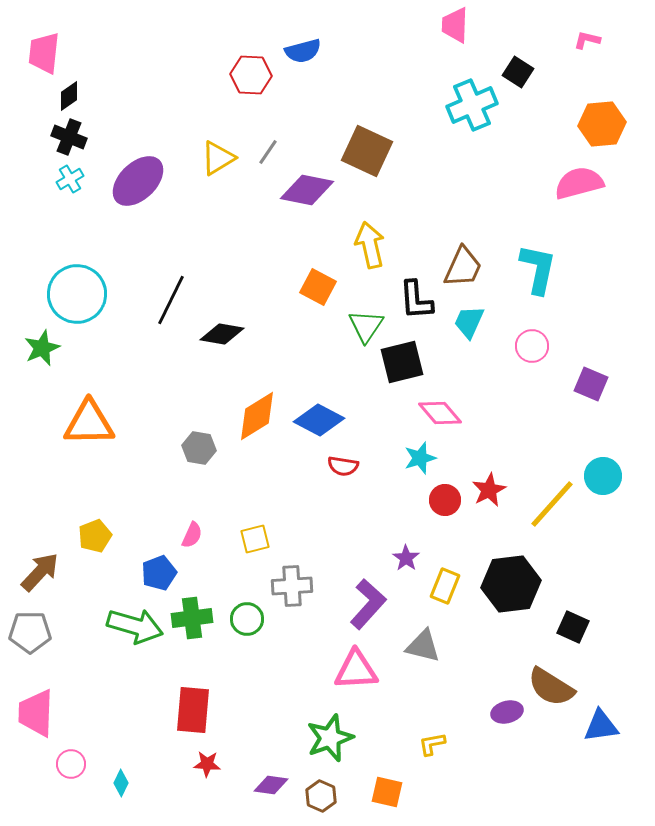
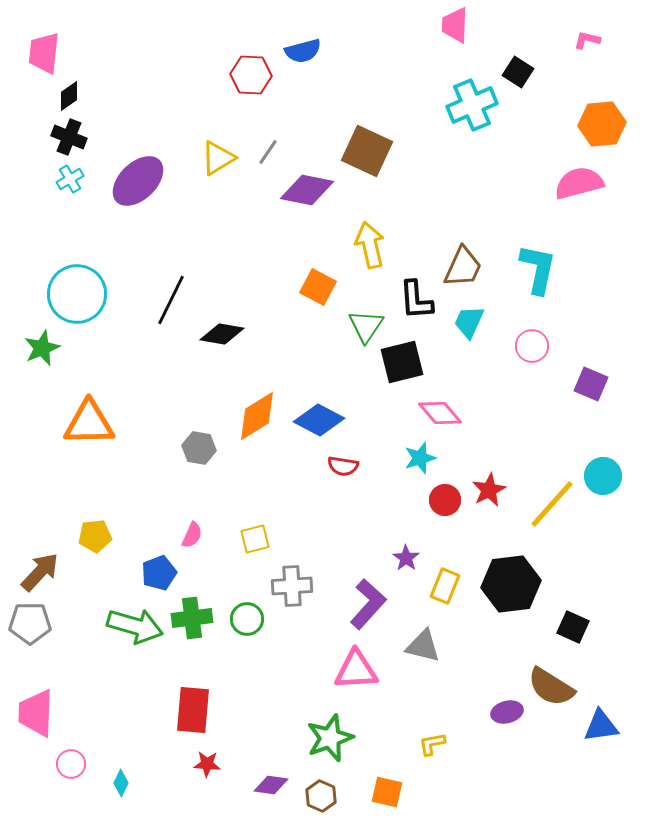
yellow pentagon at (95, 536): rotated 16 degrees clockwise
gray pentagon at (30, 632): moved 9 px up
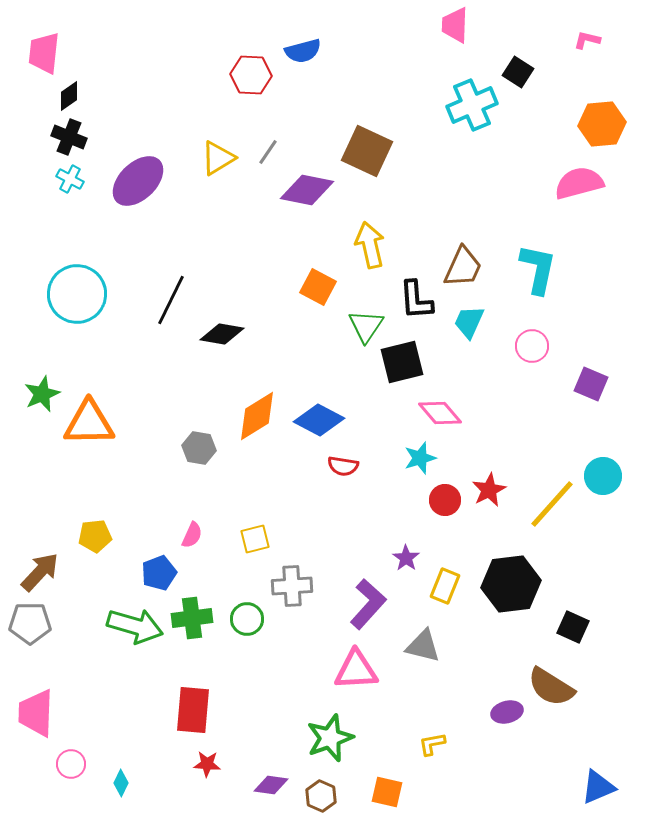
cyan cross at (70, 179): rotated 32 degrees counterclockwise
green star at (42, 348): moved 46 px down
blue triangle at (601, 726): moved 3 px left, 61 px down; rotated 15 degrees counterclockwise
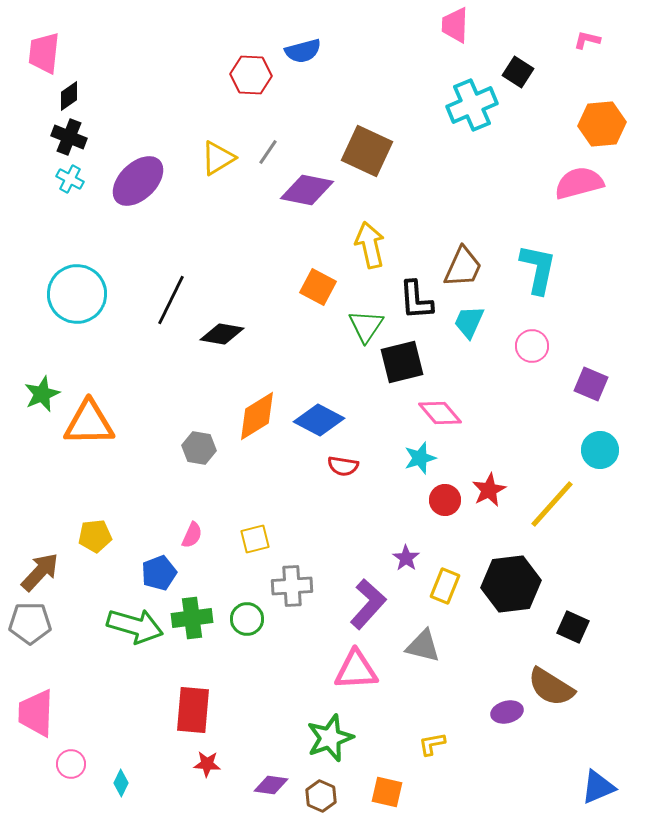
cyan circle at (603, 476): moved 3 px left, 26 px up
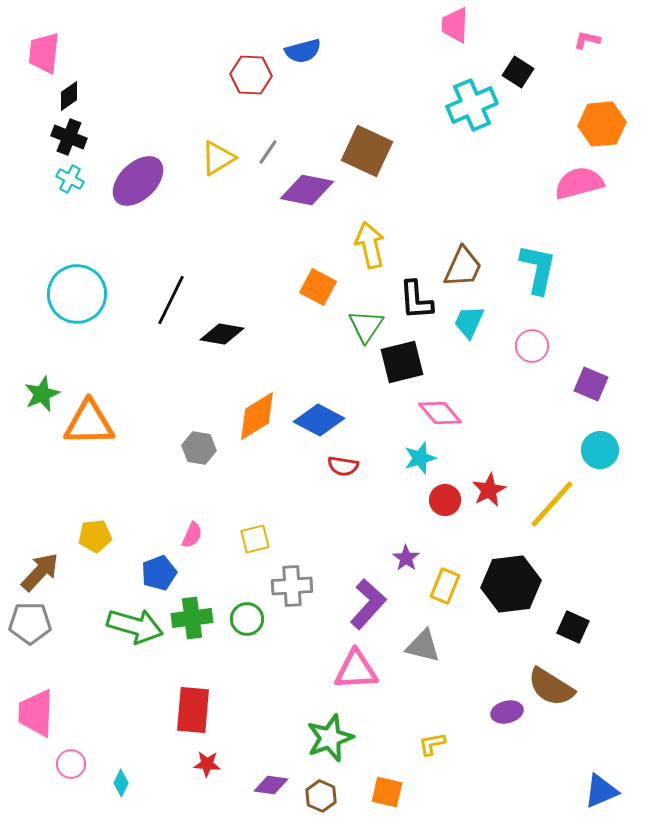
blue triangle at (598, 787): moved 3 px right, 4 px down
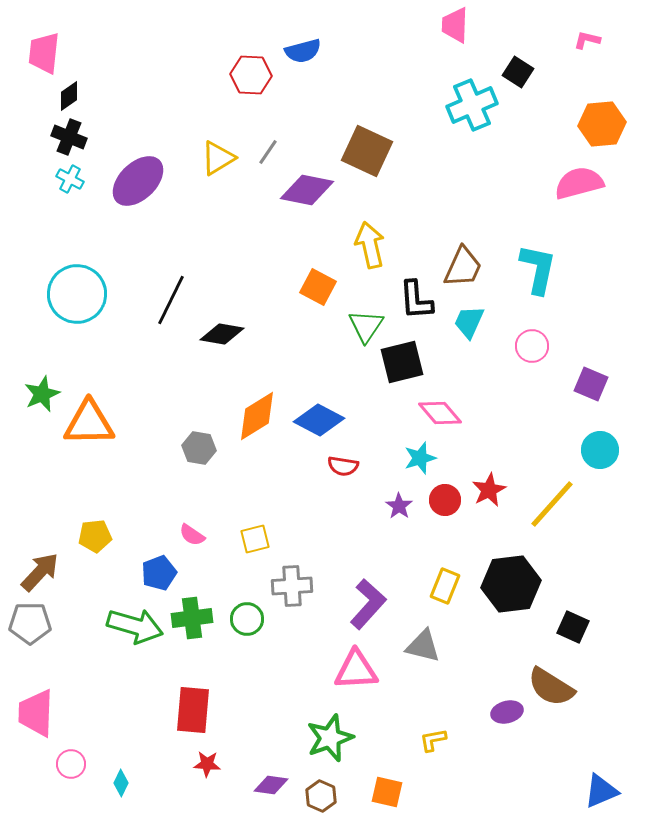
pink semicircle at (192, 535): rotated 100 degrees clockwise
purple star at (406, 558): moved 7 px left, 52 px up
yellow L-shape at (432, 744): moved 1 px right, 4 px up
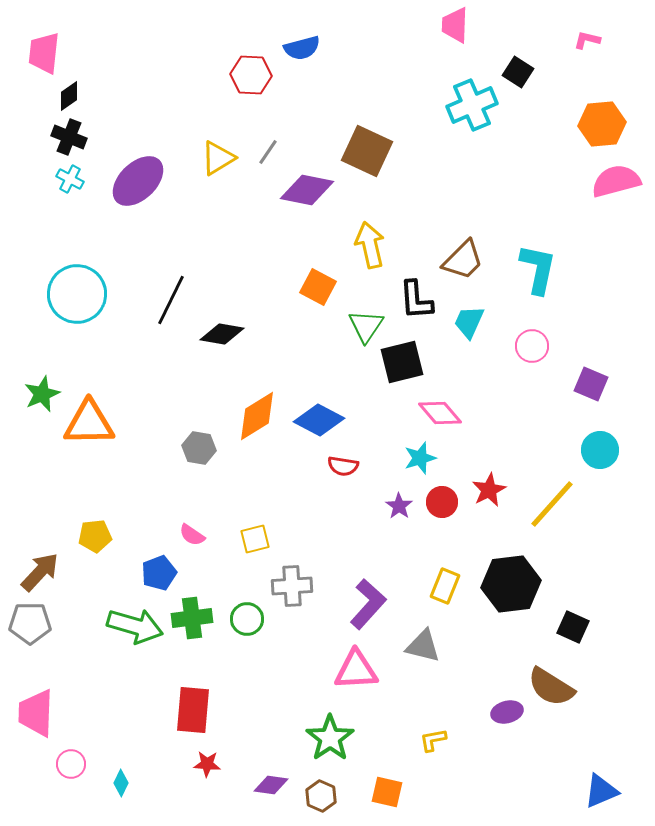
blue semicircle at (303, 51): moved 1 px left, 3 px up
pink semicircle at (579, 183): moved 37 px right, 2 px up
brown trapezoid at (463, 267): moved 7 px up; rotated 21 degrees clockwise
red circle at (445, 500): moved 3 px left, 2 px down
green star at (330, 738): rotated 15 degrees counterclockwise
